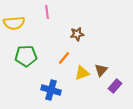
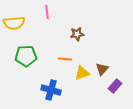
orange line: moved 1 px right, 1 px down; rotated 56 degrees clockwise
brown triangle: moved 1 px right, 1 px up
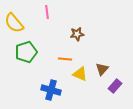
yellow semicircle: rotated 55 degrees clockwise
green pentagon: moved 4 px up; rotated 15 degrees counterclockwise
yellow triangle: moved 2 px left, 1 px down; rotated 42 degrees clockwise
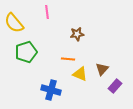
orange line: moved 3 px right
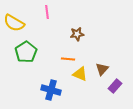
yellow semicircle: rotated 20 degrees counterclockwise
green pentagon: rotated 15 degrees counterclockwise
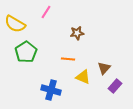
pink line: moved 1 px left; rotated 40 degrees clockwise
yellow semicircle: moved 1 px right, 1 px down
brown star: moved 1 px up
brown triangle: moved 2 px right, 1 px up
yellow triangle: moved 3 px right, 3 px down
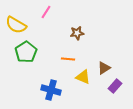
yellow semicircle: moved 1 px right, 1 px down
brown triangle: rotated 16 degrees clockwise
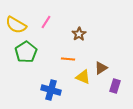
pink line: moved 10 px down
brown star: moved 2 px right, 1 px down; rotated 24 degrees counterclockwise
brown triangle: moved 3 px left
purple rectangle: rotated 24 degrees counterclockwise
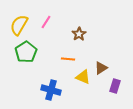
yellow semicircle: moved 3 px right; rotated 90 degrees clockwise
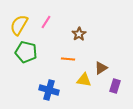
green pentagon: rotated 25 degrees counterclockwise
yellow triangle: moved 1 px right, 3 px down; rotated 14 degrees counterclockwise
blue cross: moved 2 px left
